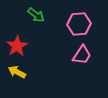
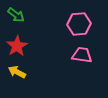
green arrow: moved 20 px left
pink trapezoid: rotated 115 degrees counterclockwise
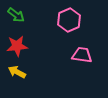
pink hexagon: moved 10 px left, 4 px up; rotated 20 degrees counterclockwise
red star: rotated 25 degrees clockwise
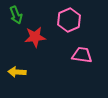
green arrow: rotated 30 degrees clockwise
red star: moved 18 px right, 9 px up
yellow arrow: rotated 24 degrees counterclockwise
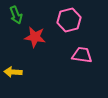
pink hexagon: rotated 10 degrees clockwise
red star: rotated 15 degrees clockwise
yellow arrow: moved 4 px left
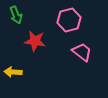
red star: moved 4 px down
pink trapezoid: moved 3 px up; rotated 30 degrees clockwise
